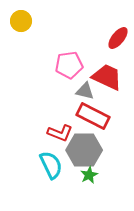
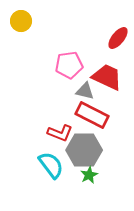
red rectangle: moved 1 px left, 1 px up
cyan semicircle: rotated 12 degrees counterclockwise
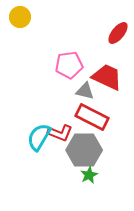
yellow circle: moved 1 px left, 4 px up
red ellipse: moved 5 px up
red rectangle: moved 2 px down
cyan semicircle: moved 12 px left, 28 px up; rotated 112 degrees counterclockwise
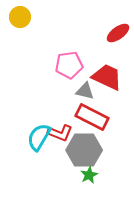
red ellipse: rotated 15 degrees clockwise
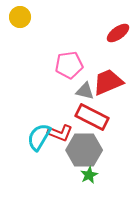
red trapezoid: moved 1 px right, 5 px down; rotated 48 degrees counterclockwise
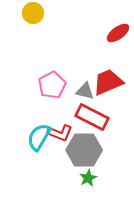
yellow circle: moved 13 px right, 4 px up
pink pentagon: moved 17 px left, 20 px down; rotated 20 degrees counterclockwise
green star: moved 1 px left, 3 px down
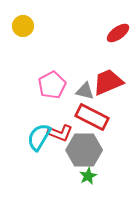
yellow circle: moved 10 px left, 13 px down
green star: moved 2 px up
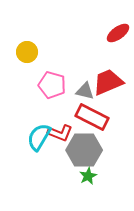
yellow circle: moved 4 px right, 26 px down
pink pentagon: rotated 28 degrees counterclockwise
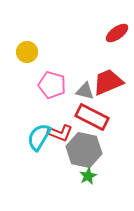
red ellipse: moved 1 px left
gray hexagon: rotated 12 degrees clockwise
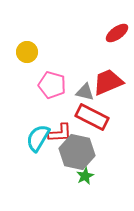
gray triangle: moved 1 px down
red L-shape: rotated 25 degrees counterclockwise
cyan semicircle: moved 1 px left, 1 px down
gray hexagon: moved 7 px left, 2 px down
green star: moved 3 px left
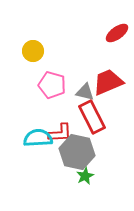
yellow circle: moved 6 px right, 1 px up
red rectangle: rotated 36 degrees clockwise
cyan semicircle: rotated 56 degrees clockwise
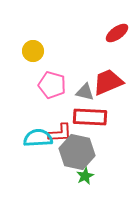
red rectangle: moved 2 px left; rotated 60 degrees counterclockwise
